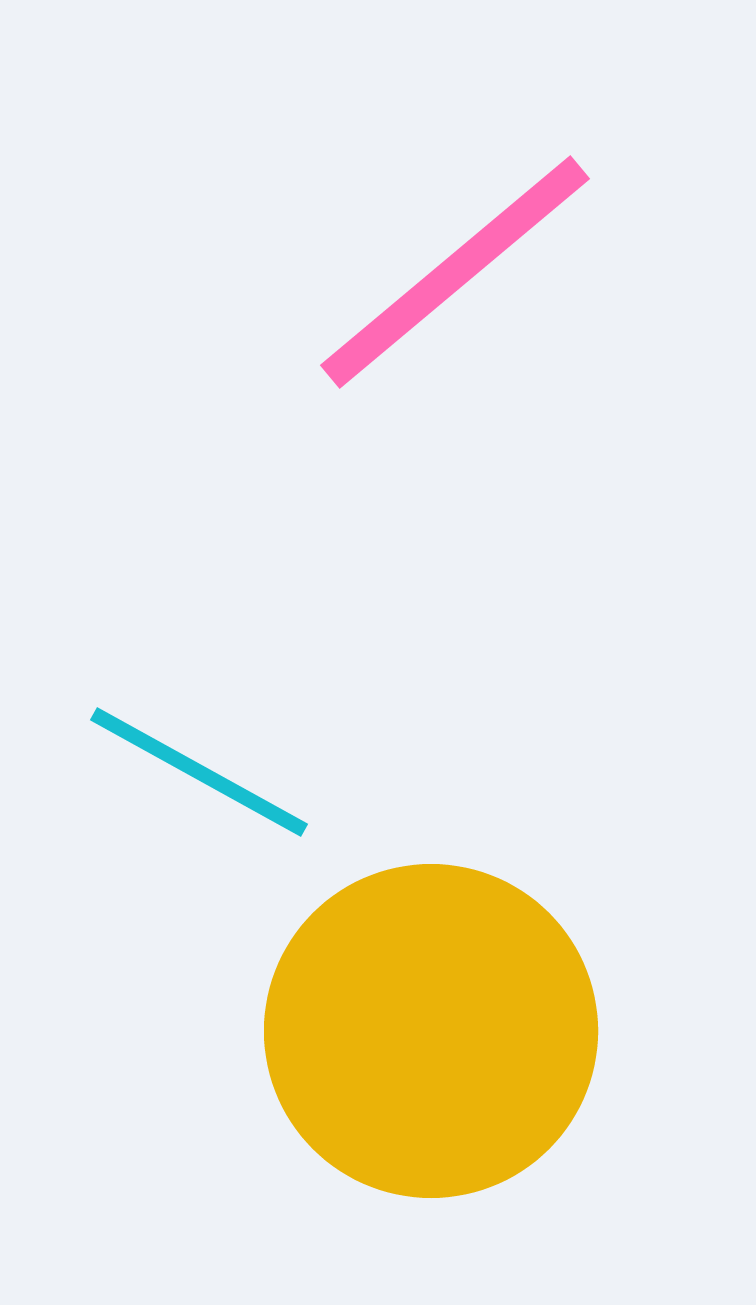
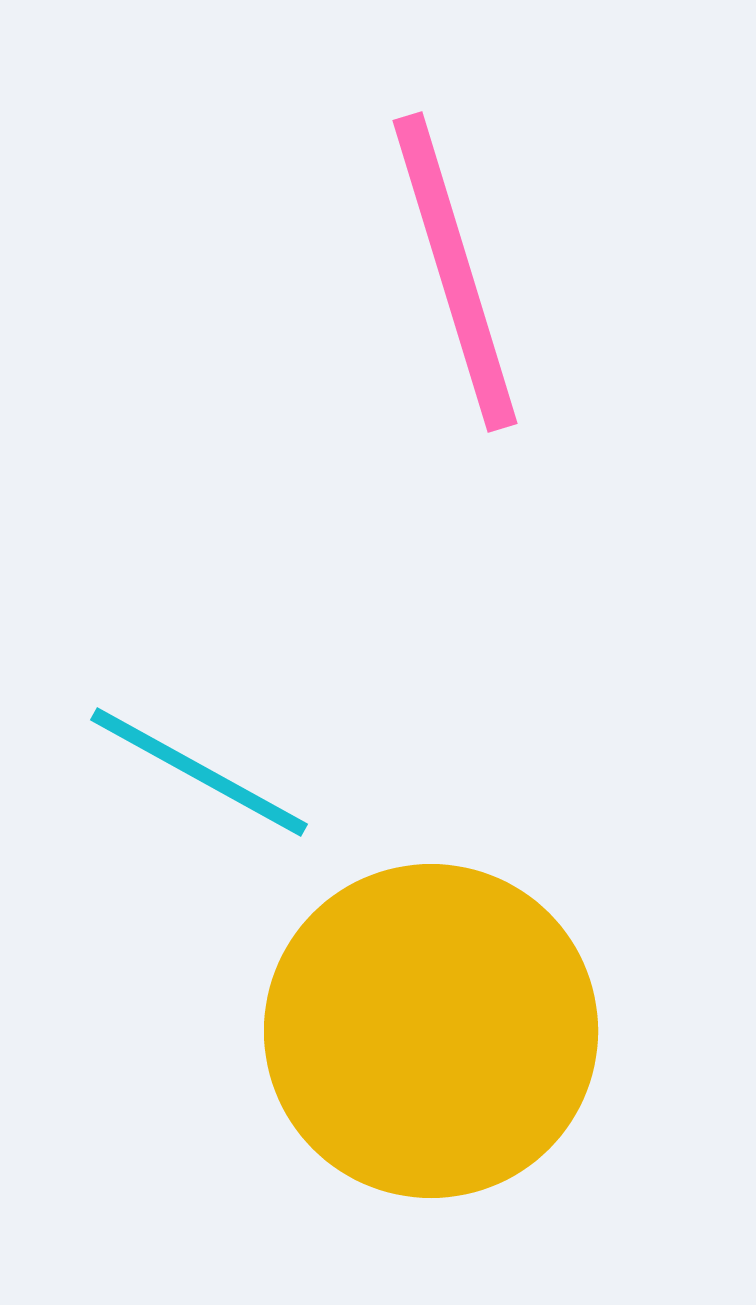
pink line: rotated 67 degrees counterclockwise
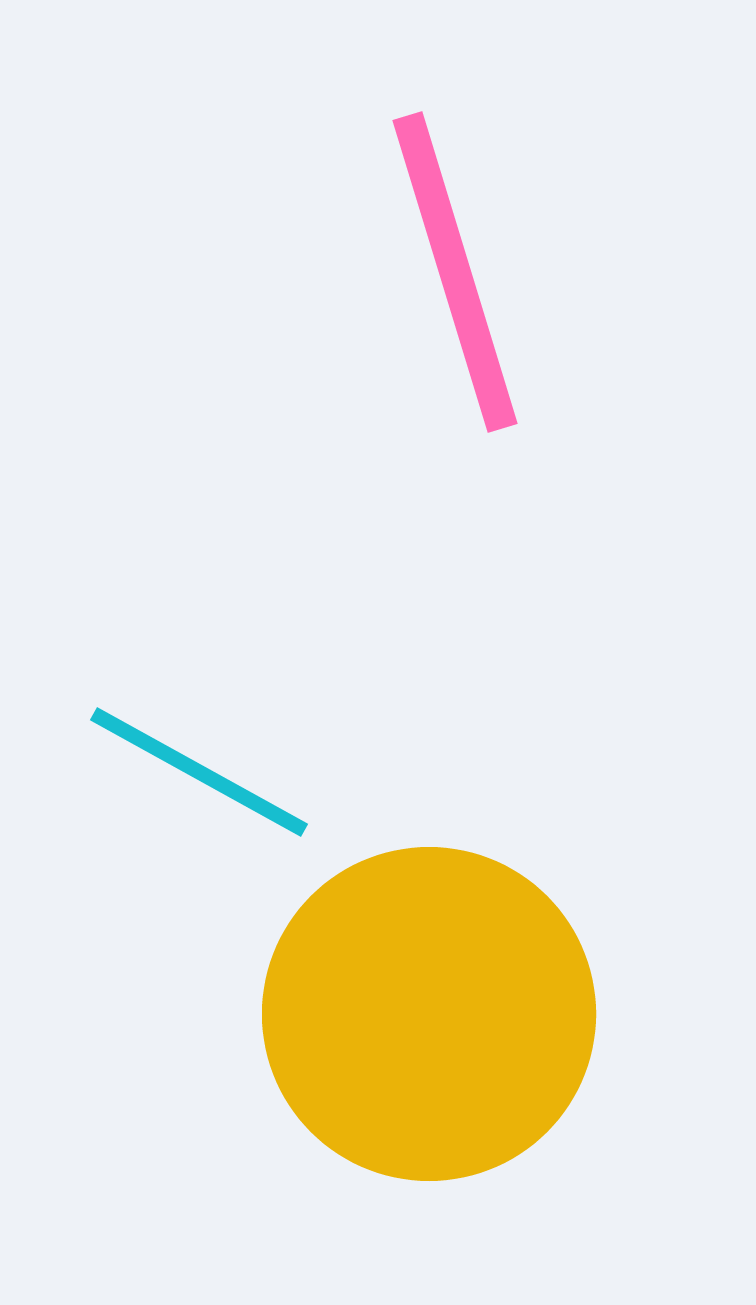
yellow circle: moved 2 px left, 17 px up
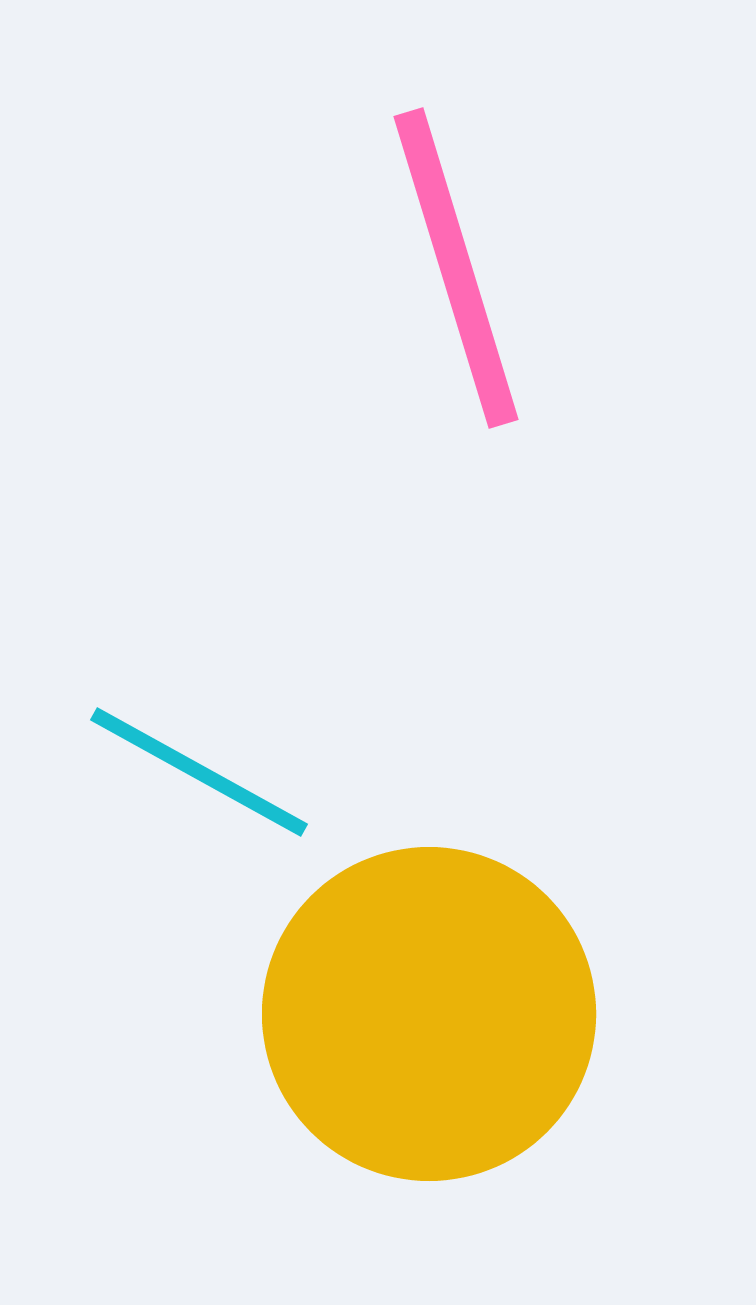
pink line: moved 1 px right, 4 px up
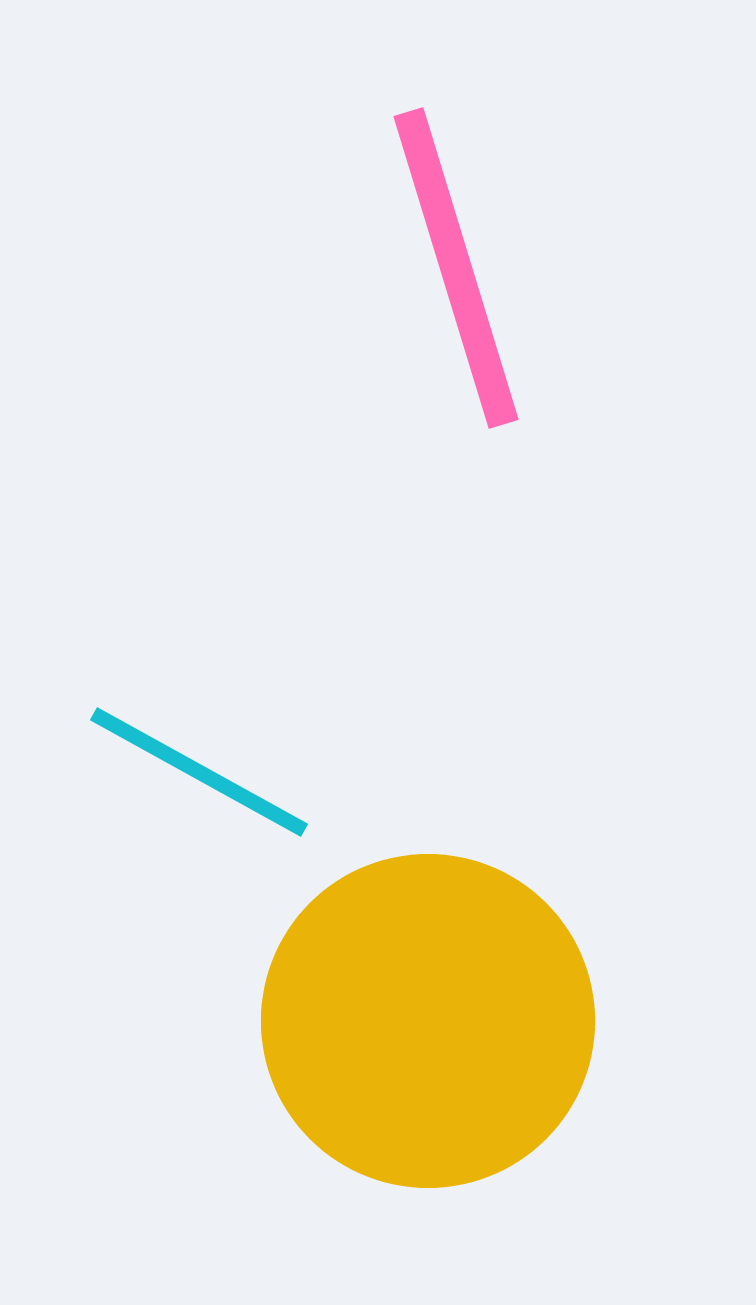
yellow circle: moved 1 px left, 7 px down
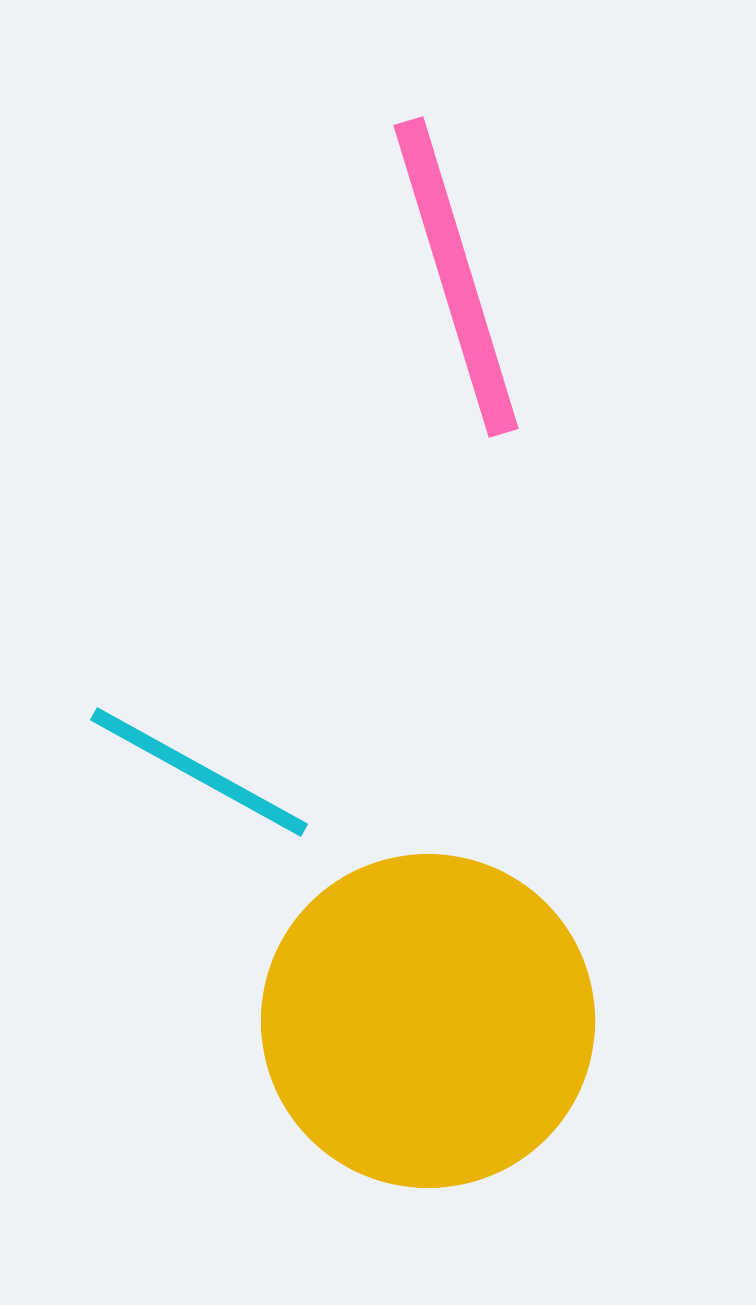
pink line: moved 9 px down
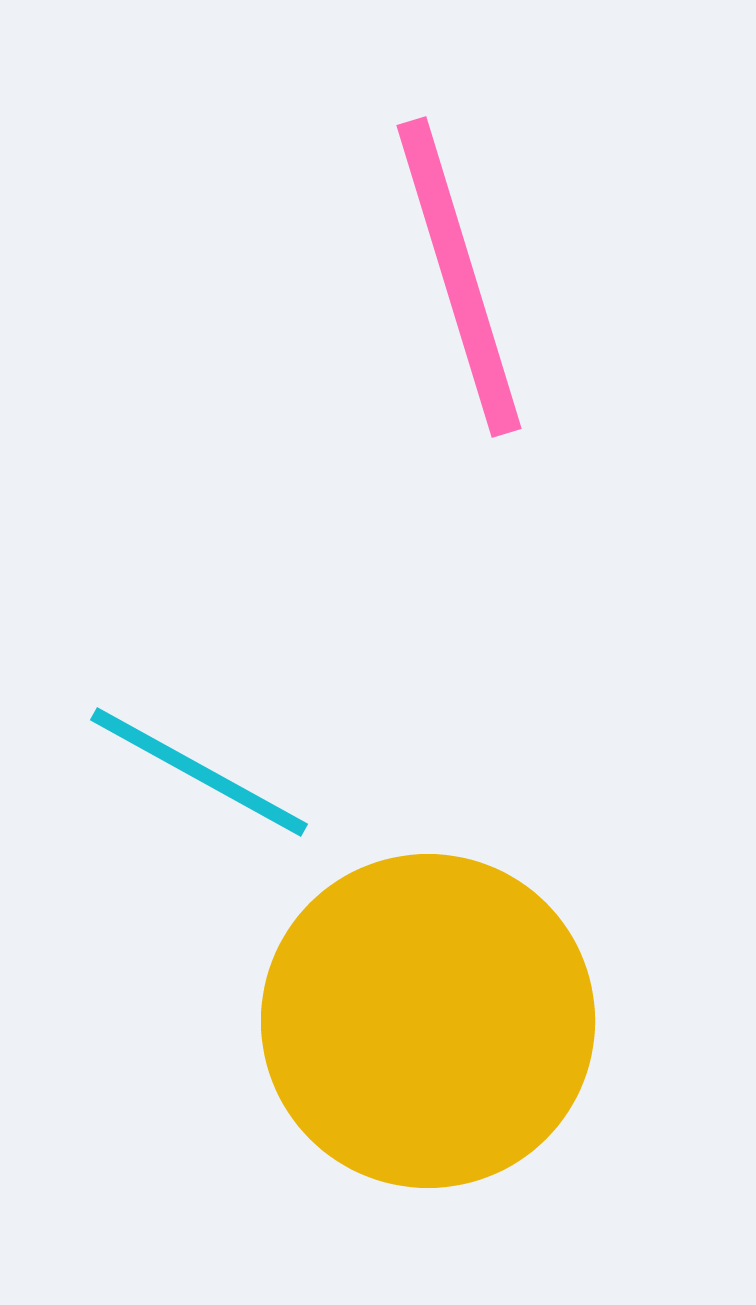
pink line: moved 3 px right
